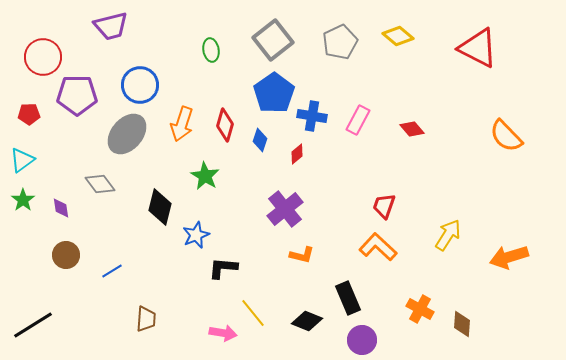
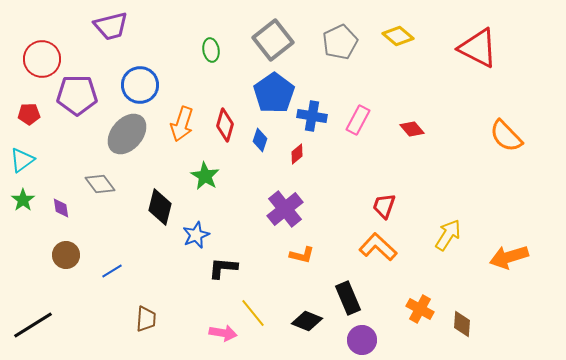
red circle at (43, 57): moved 1 px left, 2 px down
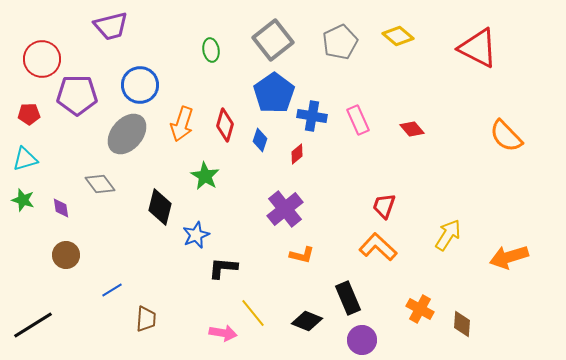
pink rectangle at (358, 120): rotated 52 degrees counterclockwise
cyan triangle at (22, 160): moved 3 px right, 1 px up; rotated 20 degrees clockwise
green star at (23, 200): rotated 20 degrees counterclockwise
blue line at (112, 271): moved 19 px down
